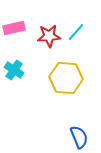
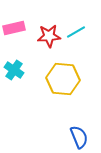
cyan line: rotated 18 degrees clockwise
yellow hexagon: moved 3 px left, 1 px down
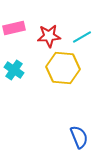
cyan line: moved 6 px right, 5 px down
yellow hexagon: moved 11 px up
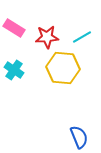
pink rectangle: rotated 45 degrees clockwise
red star: moved 2 px left, 1 px down
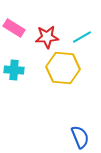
cyan cross: rotated 30 degrees counterclockwise
blue semicircle: moved 1 px right
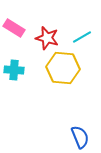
red star: moved 1 px down; rotated 20 degrees clockwise
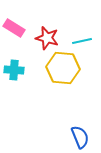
cyan line: moved 4 px down; rotated 18 degrees clockwise
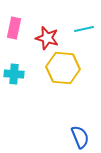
pink rectangle: rotated 70 degrees clockwise
cyan line: moved 2 px right, 12 px up
cyan cross: moved 4 px down
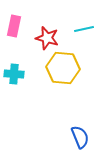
pink rectangle: moved 2 px up
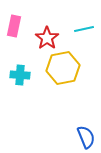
red star: rotated 20 degrees clockwise
yellow hexagon: rotated 16 degrees counterclockwise
cyan cross: moved 6 px right, 1 px down
blue semicircle: moved 6 px right
